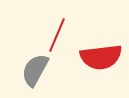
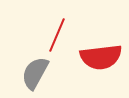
gray semicircle: moved 3 px down
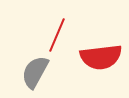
gray semicircle: moved 1 px up
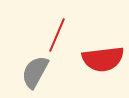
red semicircle: moved 2 px right, 2 px down
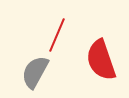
red semicircle: moved 2 px left, 1 px down; rotated 78 degrees clockwise
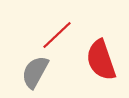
red line: rotated 24 degrees clockwise
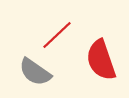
gray semicircle: rotated 84 degrees counterclockwise
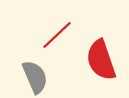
gray semicircle: moved 5 px down; rotated 148 degrees counterclockwise
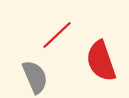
red semicircle: moved 1 px down
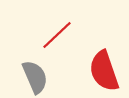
red semicircle: moved 3 px right, 10 px down
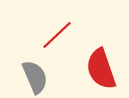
red semicircle: moved 3 px left, 2 px up
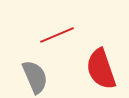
red line: rotated 20 degrees clockwise
